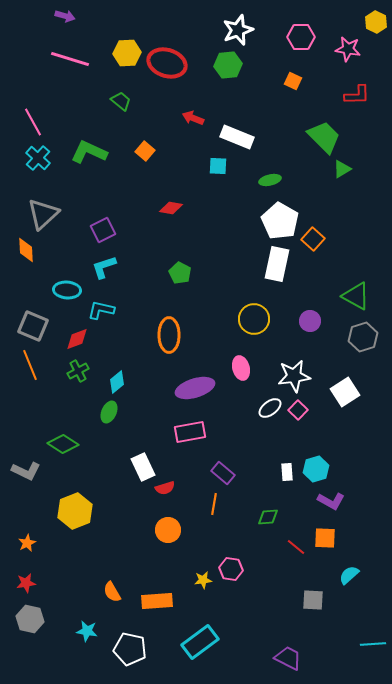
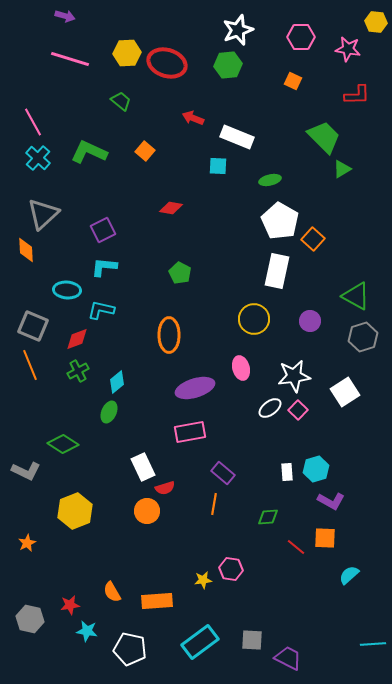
yellow hexagon at (376, 22): rotated 20 degrees counterclockwise
white rectangle at (277, 264): moved 7 px down
cyan L-shape at (104, 267): rotated 24 degrees clockwise
orange circle at (168, 530): moved 21 px left, 19 px up
red star at (26, 583): moved 44 px right, 22 px down
gray square at (313, 600): moved 61 px left, 40 px down
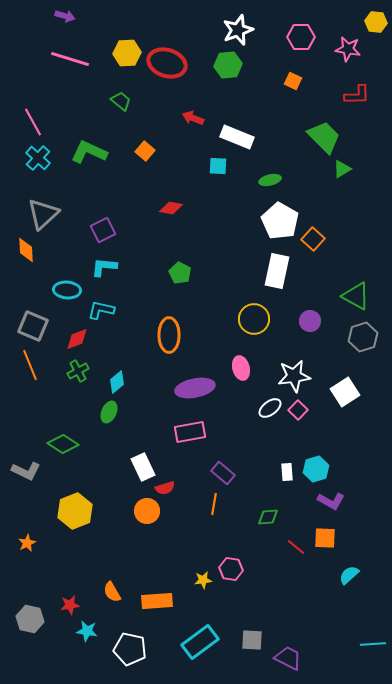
purple ellipse at (195, 388): rotated 6 degrees clockwise
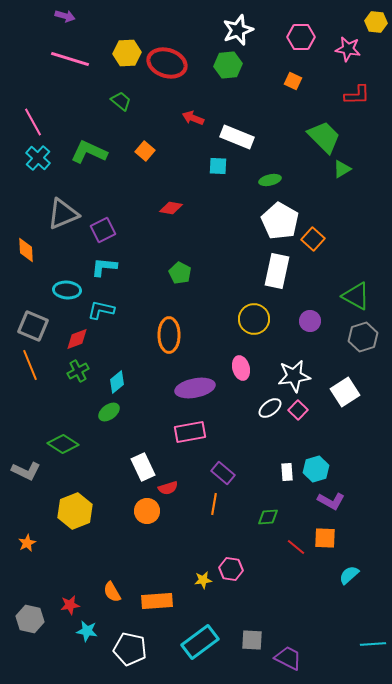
gray triangle at (43, 214): moved 20 px right; rotated 20 degrees clockwise
green ellipse at (109, 412): rotated 30 degrees clockwise
red semicircle at (165, 488): moved 3 px right
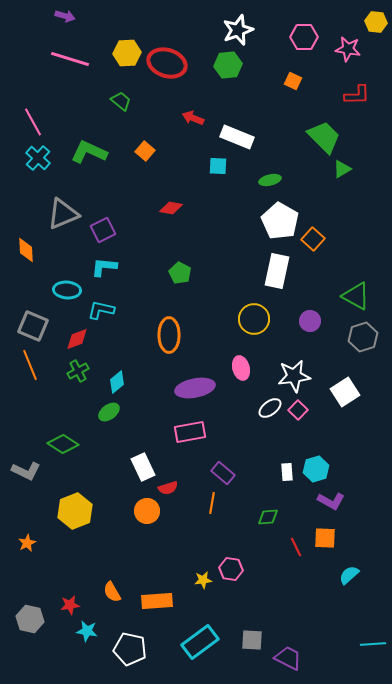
pink hexagon at (301, 37): moved 3 px right
orange line at (214, 504): moved 2 px left, 1 px up
red line at (296, 547): rotated 24 degrees clockwise
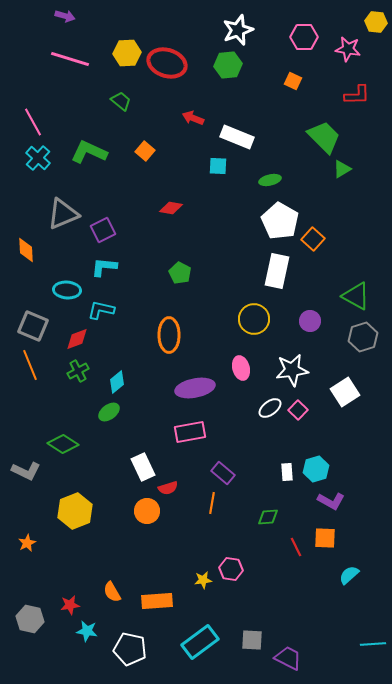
white star at (294, 376): moved 2 px left, 6 px up
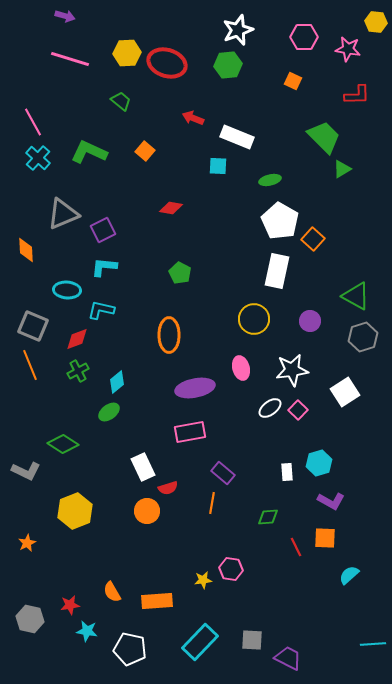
cyan hexagon at (316, 469): moved 3 px right, 6 px up
cyan rectangle at (200, 642): rotated 9 degrees counterclockwise
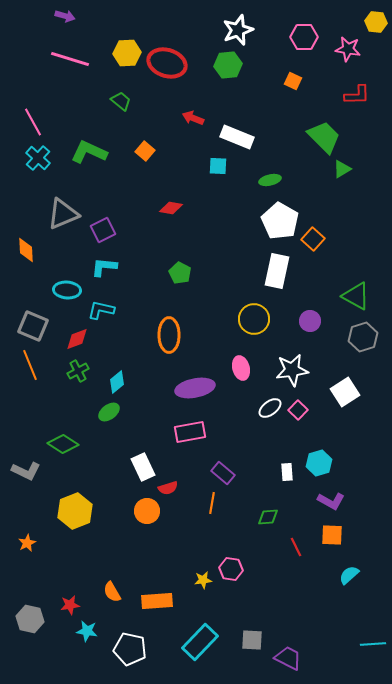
orange square at (325, 538): moved 7 px right, 3 px up
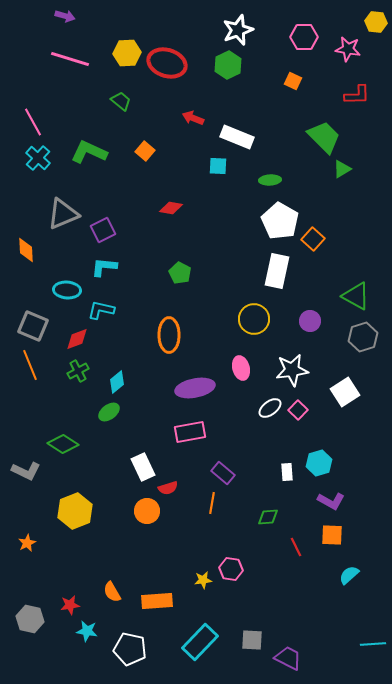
green hexagon at (228, 65): rotated 20 degrees counterclockwise
green ellipse at (270, 180): rotated 10 degrees clockwise
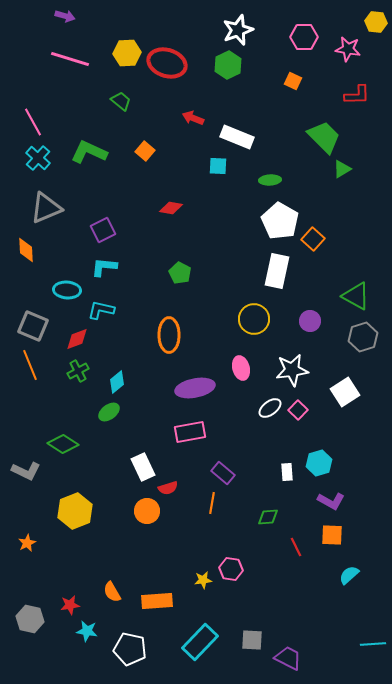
gray triangle at (63, 214): moved 17 px left, 6 px up
